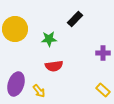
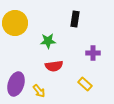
black rectangle: rotated 35 degrees counterclockwise
yellow circle: moved 6 px up
green star: moved 1 px left, 2 px down
purple cross: moved 10 px left
yellow rectangle: moved 18 px left, 6 px up
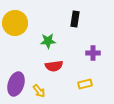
yellow rectangle: rotated 56 degrees counterclockwise
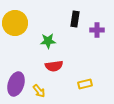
purple cross: moved 4 px right, 23 px up
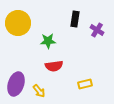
yellow circle: moved 3 px right
purple cross: rotated 32 degrees clockwise
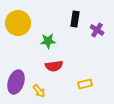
purple ellipse: moved 2 px up
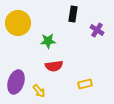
black rectangle: moved 2 px left, 5 px up
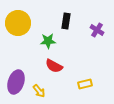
black rectangle: moved 7 px left, 7 px down
red semicircle: rotated 36 degrees clockwise
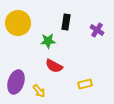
black rectangle: moved 1 px down
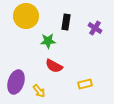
yellow circle: moved 8 px right, 7 px up
purple cross: moved 2 px left, 2 px up
